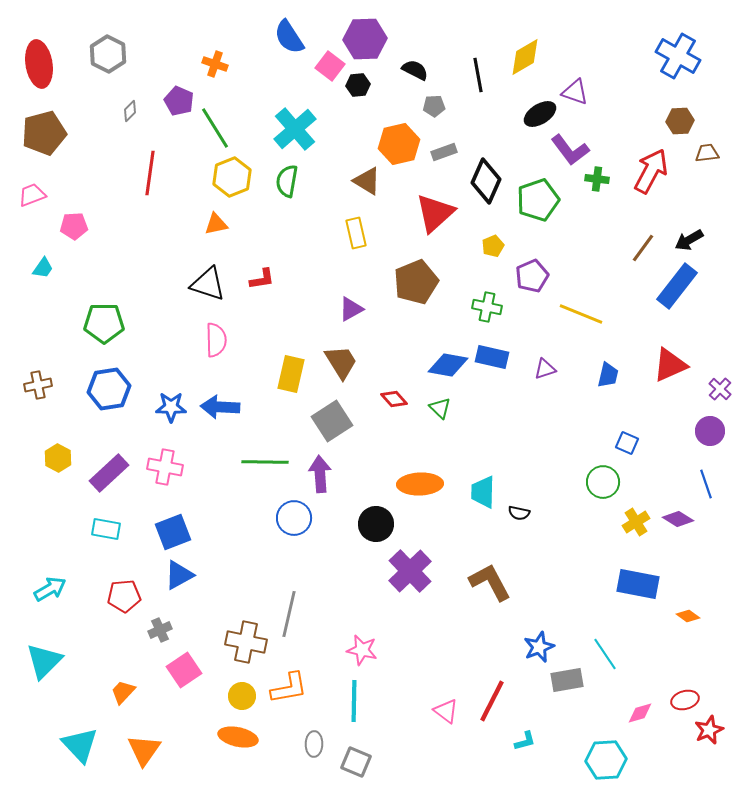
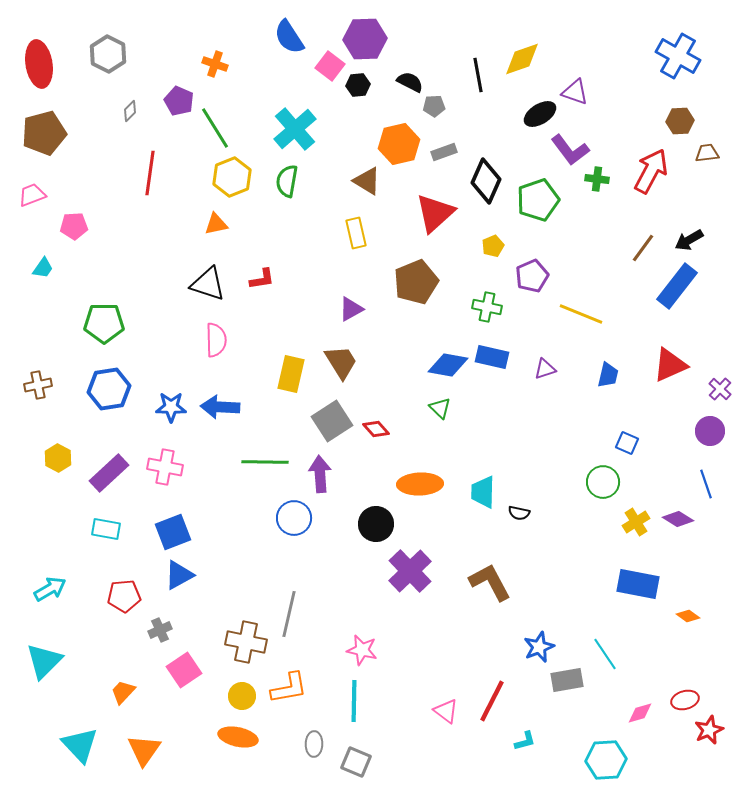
yellow diamond at (525, 57): moved 3 px left, 2 px down; rotated 12 degrees clockwise
black semicircle at (415, 70): moved 5 px left, 12 px down
red diamond at (394, 399): moved 18 px left, 30 px down
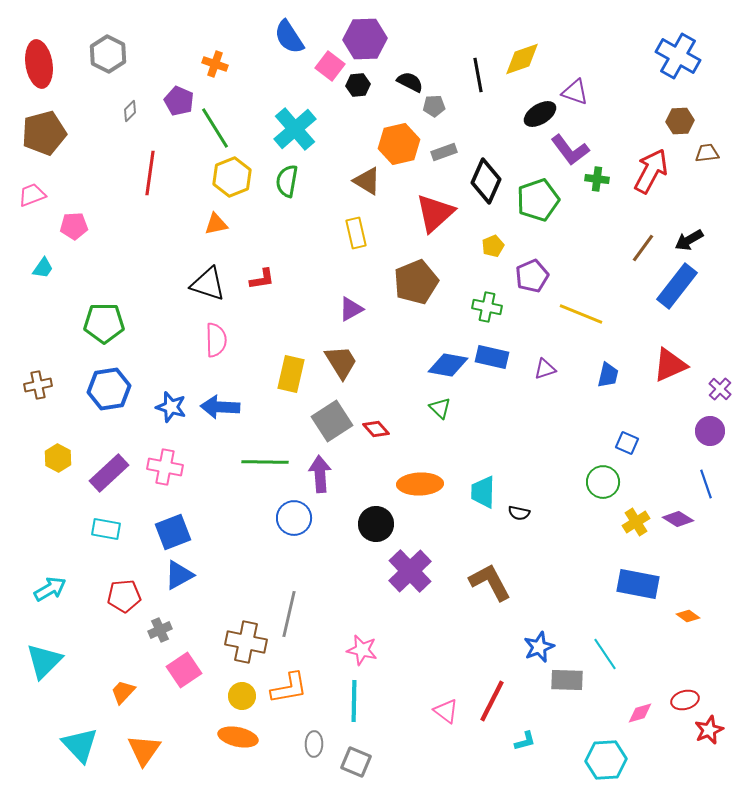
blue star at (171, 407): rotated 16 degrees clockwise
gray rectangle at (567, 680): rotated 12 degrees clockwise
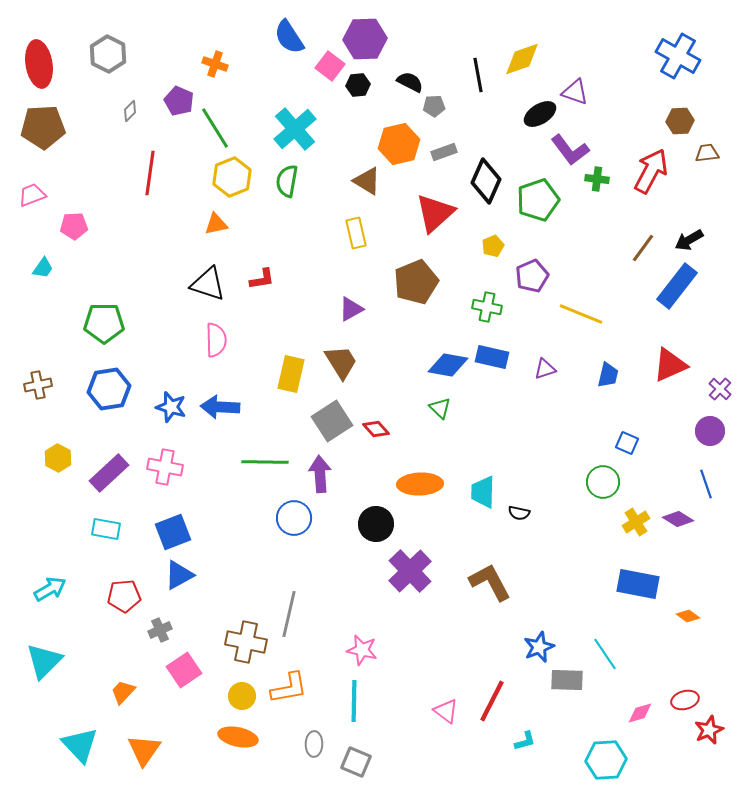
brown pentagon at (44, 133): moved 1 px left, 6 px up; rotated 12 degrees clockwise
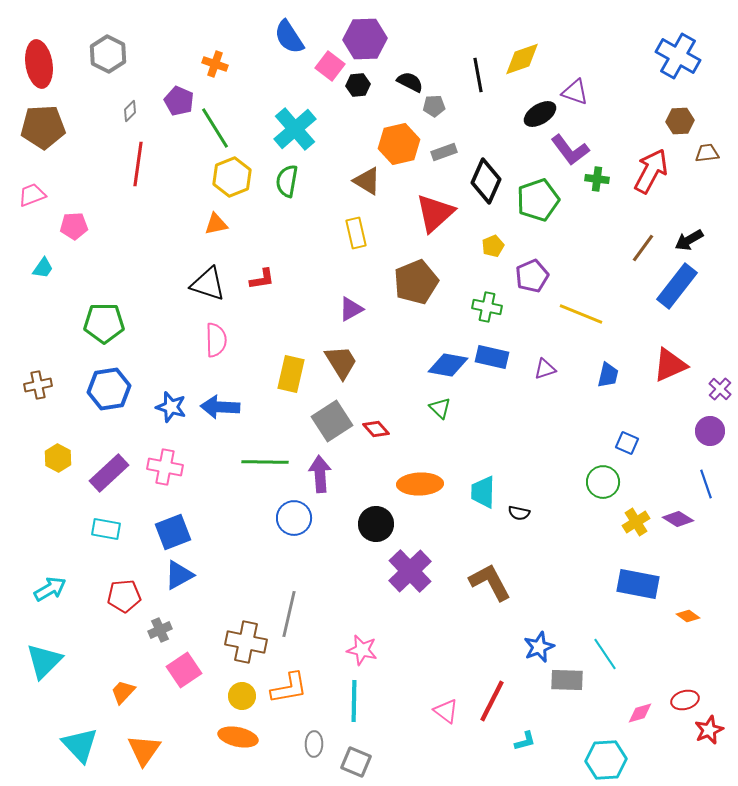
red line at (150, 173): moved 12 px left, 9 px up
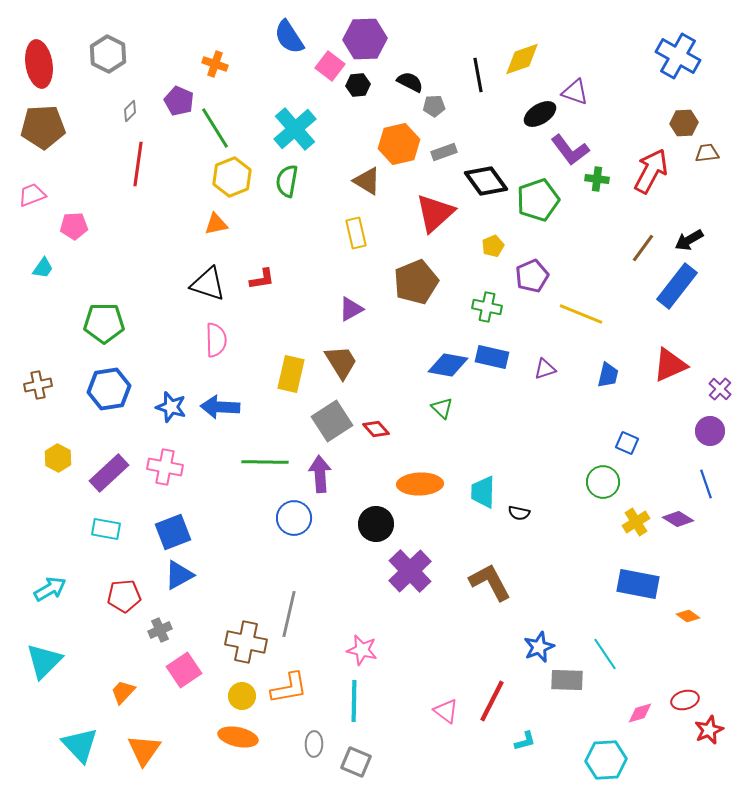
brown hexagon at (680, 121): moved 4 px right, 2 px down
black diamond at (486, 181): rotated 60 degrees counterclockwise
green triangle at (440, 408): moved 2 px right
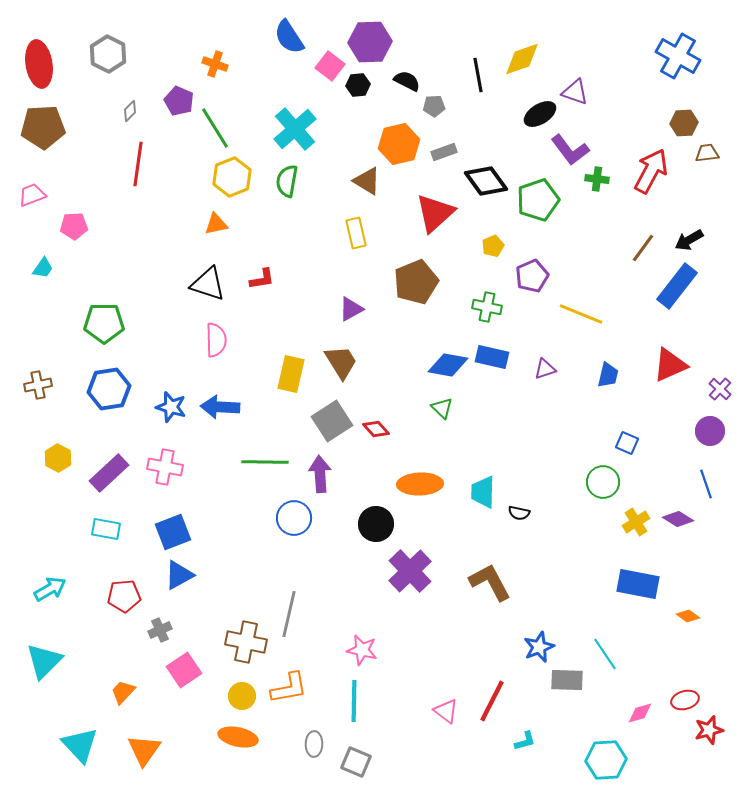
purple hexagon at (365, 39): moved 5 px right, 3 px down
black semicircle at (410, 82): moved 3 px left, 1 px up
red star at (709, 730): rotated 8 degrees clockwise
